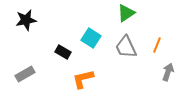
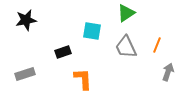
cyan square: moved 1 px right, 7 px up; rotated 24 degrees counterclockwise
black rectangle: rotated 49 degrees counterclockwise
gray rectangle: rotated 12 degrees clockwise
orange L-shape: rotated 100 degrees clockwise
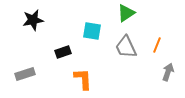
black star: moved 7 px right
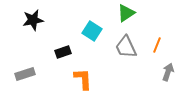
cyan square: rotated 24 degrees clockwise
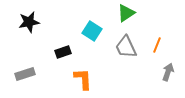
black star: moved 4 px left, 2 px down
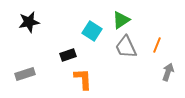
green triangle: moved 5 px left, 7 px down
black rectangle: moved 5 px right, 3 px down
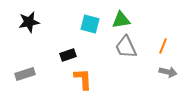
green triangle: rotated 24 degrees clockwise
cyan square: moved 2 px left, 7 px up; rotated 18 degrees counterclockwise
orange line: moved 6 px right, 1 px down
gray arrow: rotated 84 degrees clockwise
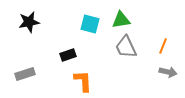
orange L-shape: moved 2 px down
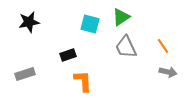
green triangle: moved 3 px up; rotated 24 degrees counterclockwise
orange line: rotated 56 degrees counterclockwise
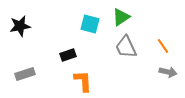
black star: moved 9 px left, 4 px down
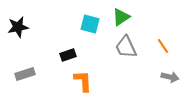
black star: moved 2 px left, 1 px down
gray arrow: moved 2 px right, 5 px down
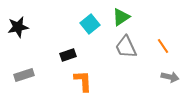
cyan square: rotated 36 degrees clockwise
gray rectangle: moved 1 px left, 1 px down
